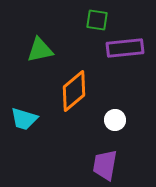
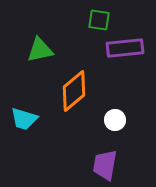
green square: moved 2 px right
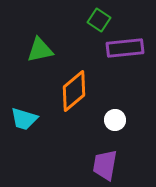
green square: rotated 25 degrees clockwise
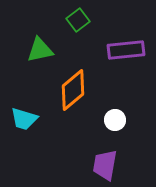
green square: moved 21 px left; rotated 20 degrees clockwise
purple rectangle: moved 1 px right, 2 px down
orange diamond: moved 1 px left, 1 px up
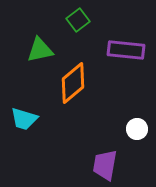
purple rectangle: rotated 12 degrees clockwise
orange diamond: moved 7 px up
white circle: moved 22 px right, 9 px down
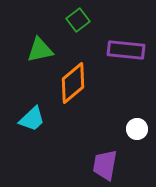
cyan trapezoid: moved 8 px right; rotated 60 degrees counterclockwise
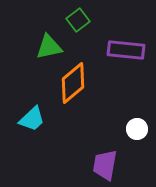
green triangle: moved 9 px right, 3 px up
